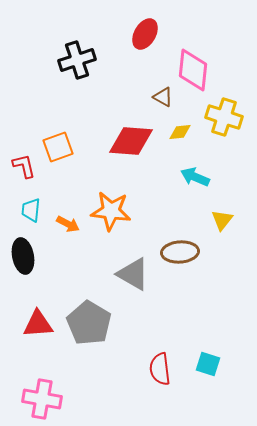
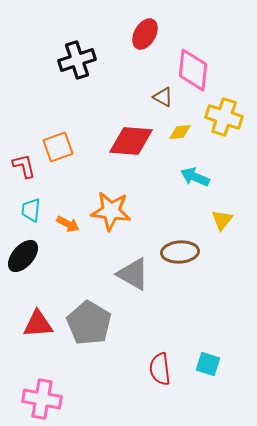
black ellipse: rotated 52 degrees clockwise
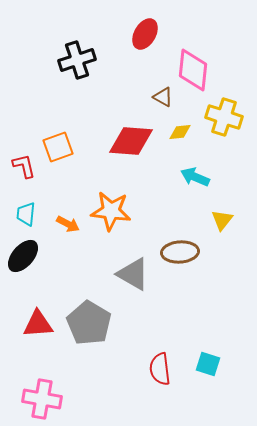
cyan trapezoid: moved 5 px left, 4 px down
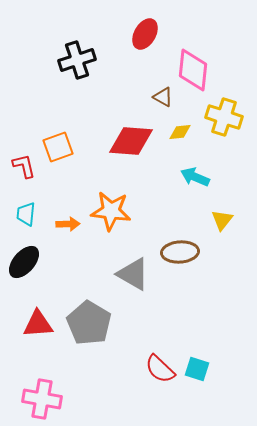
orange arrow: rotated 30 degrees counterclockwise
black ellipse: moved 1 px right, 6 px down
cyan square: moved 11 px left, 5 px down
red semicircle: rotated 40 degrees counterclockwise
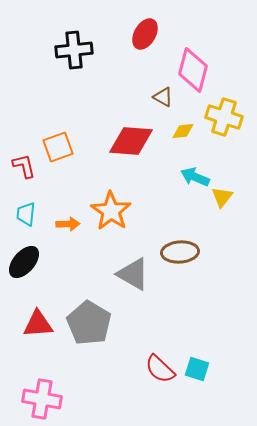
black cross: moved 3 px left, 10 px up; rotated 12 degrees clockwise
pink diamond: rotated 9 degrees clockwise
yellow diamond: moved 3 px right, 1 px up
orange star: rotated 27 degrees clockwise
yellow triangle: moved 23 px up
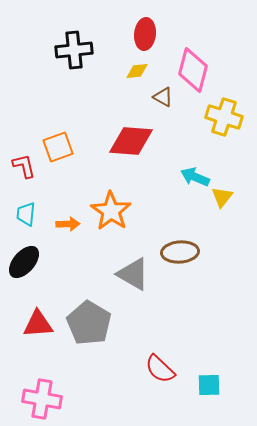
red ellipse: rotated 24 degrees counterclockwise
yellow diamond: moved 46 px left, 60 px up
cyan square: moved 12 px right, 16 px down; rotated 20 degrees counterclockwise
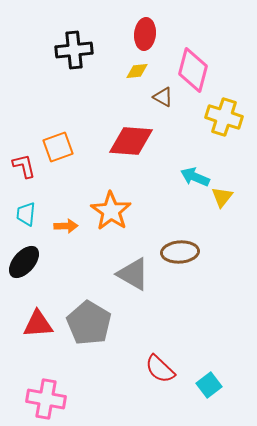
orange arrow: moved 2 px left, 2 px down
cyan square: rotated 35 degrees counterclockwise
pink cross: moved 4 px right
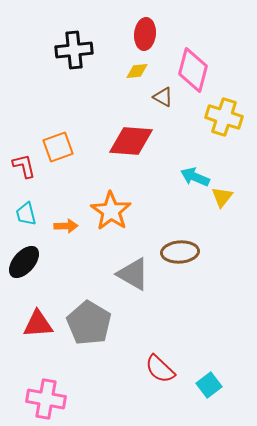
cyan trapezoid: rotated 20 degrees counterclockwise
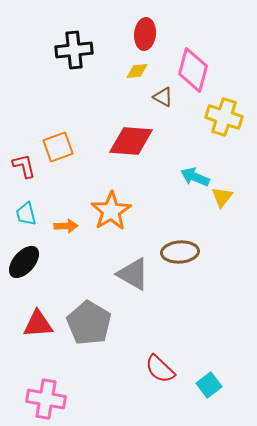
orange star: rotated 6 degrees clockwise
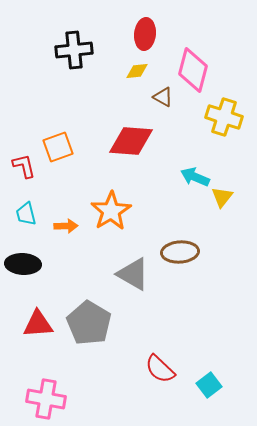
black ellipse: moved 1 px left, 2 px down; rotated 52 degrees clockwise
